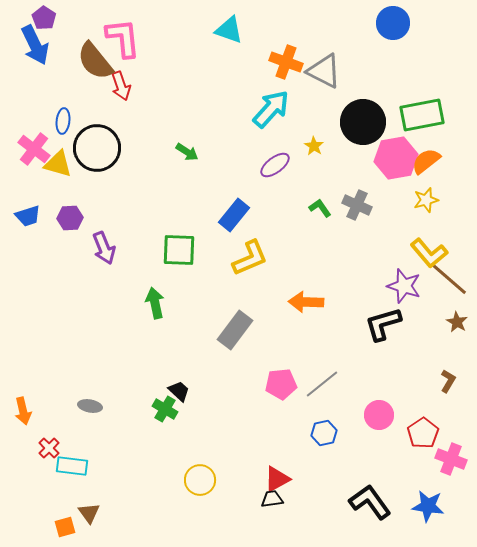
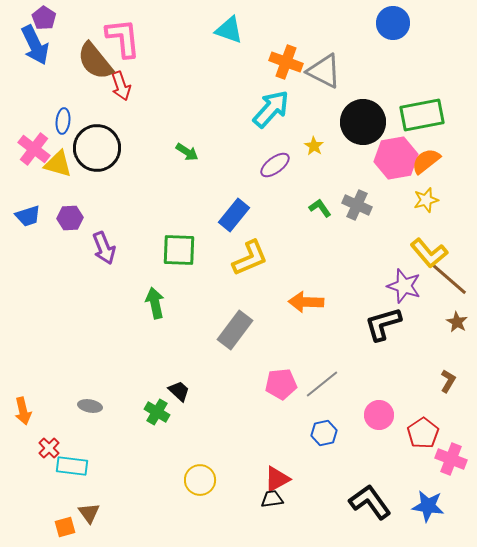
green cross at (165, 409): moved 8 px left, 3 px down
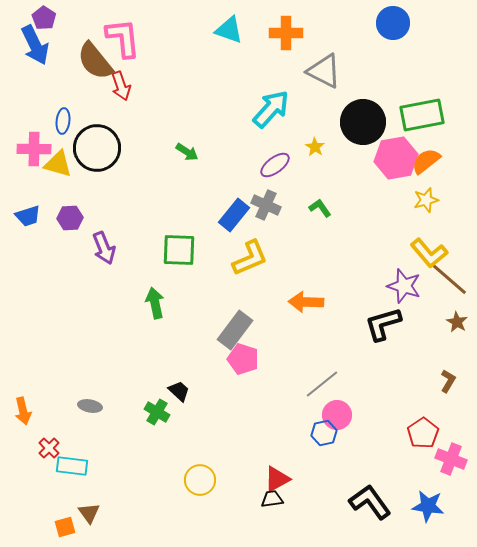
orange cross at (286, 62): moved 29 px up; rotated 20 degrees counterclockwise
yellow star at (314, 146): moved 1 px right, 1 px down
pink cross at (34, 149): rotated 36 degrees counterclockwise
gray cross at (357, 205): moved 91 px left
pink pentagon at (281, 384): moved 38 px left, 25 px up; rotated 24 degrees clockwise
pink circle at (379, 415): moved 42 px left
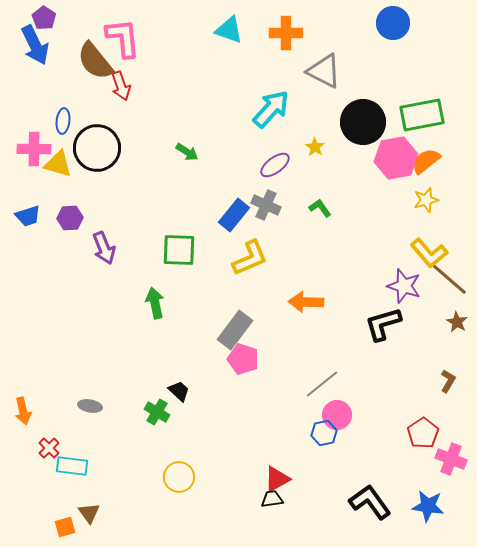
yellow circle at (200, 480): moved 21 px left, 3 px up
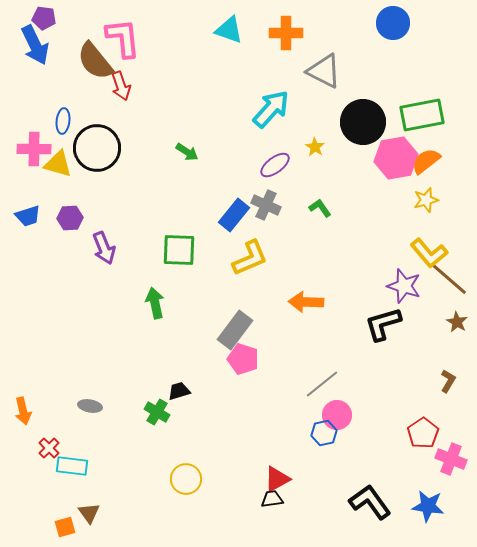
purple pentagon at (44, 18): rotated 25 degrees counterclockwise
black trapezoid at (179, 391): rotated 60 degrees counterclockwise
yellow circle at (179, 477): moved 7 px right, 2 px down
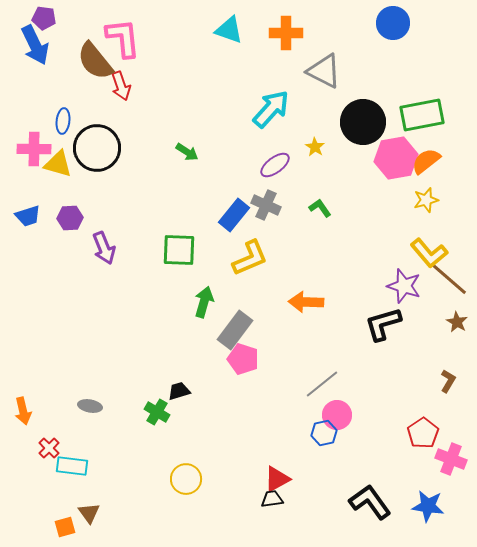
green arrow at (155, 303): moved 49 px right, 1 px up; rotated 28 degrees clockwise
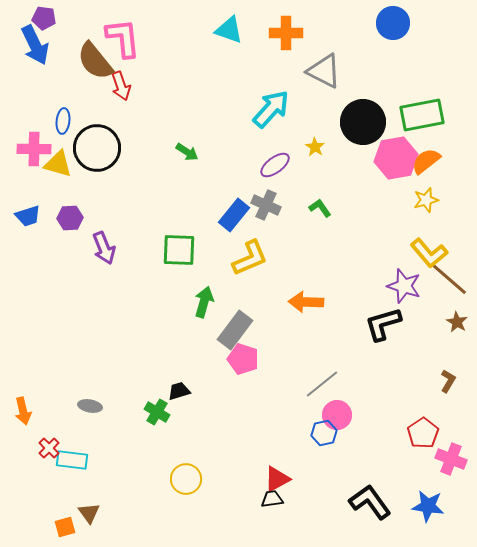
cyan rectangle at (72, 466): moved 6 px up
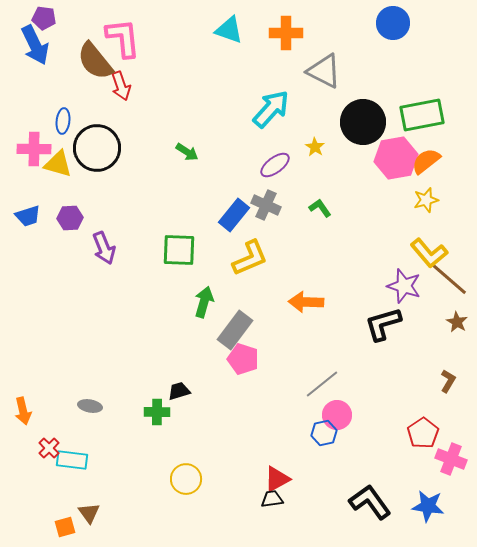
green cross at (157, 412): rotated 30 degrees counterclockwise
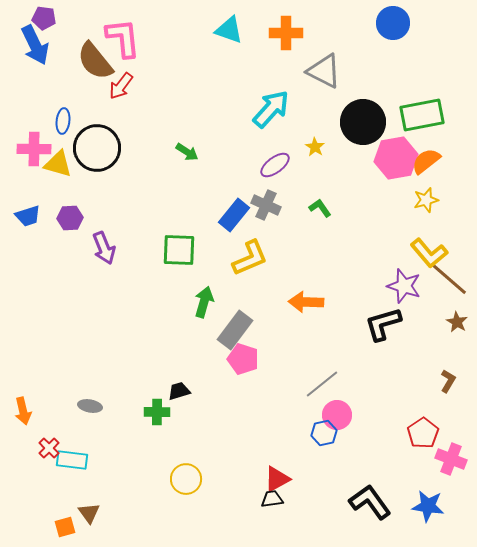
red arrow at (121, 86): rotated 56 degrees clockwise
